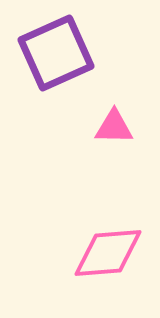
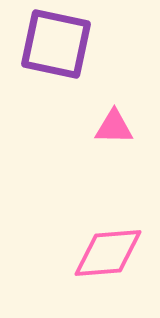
purple square: moved 9 px up; rotated 36 degrees clockwise
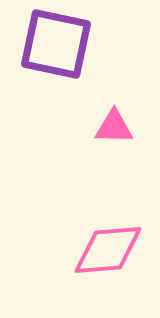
pink diamond: moved 3 px up
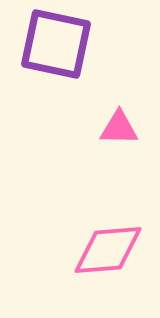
pink triangle: moved 5 px right, 1 px down
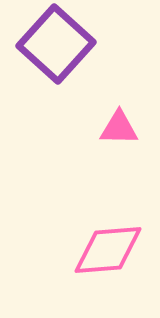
purple square: rotated 30 degrees clockwise
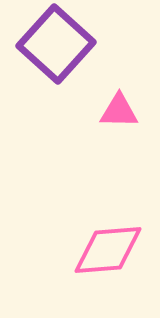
pink triangle: moved 17 px up
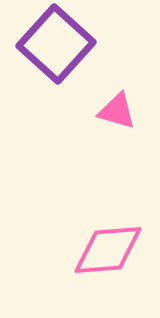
pink triangle: moved 2 px left; rotated 15 degrees clockwise
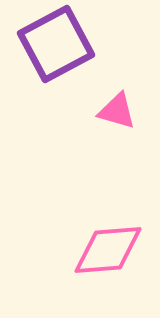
purple square: rotated 20 degrees clockwise
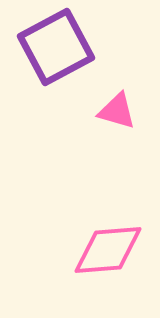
purple square: moved 3 px down
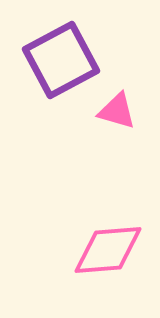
purple square: moved 5 px right, 13 px down
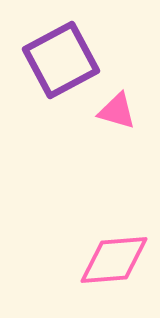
pink diamond: moved 6 px right, 10 px down
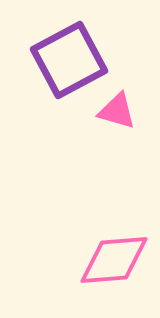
purple square: moved 8 px right
